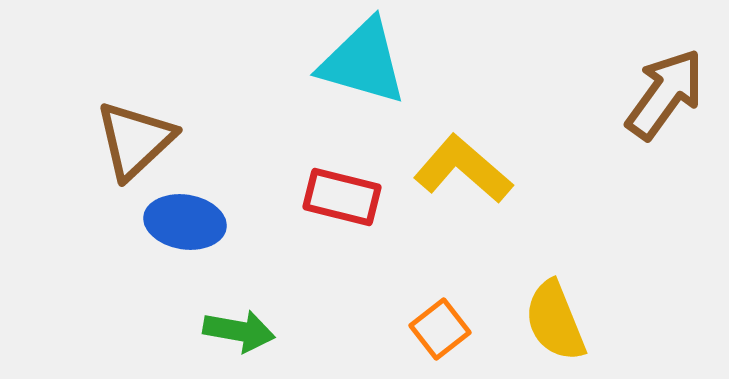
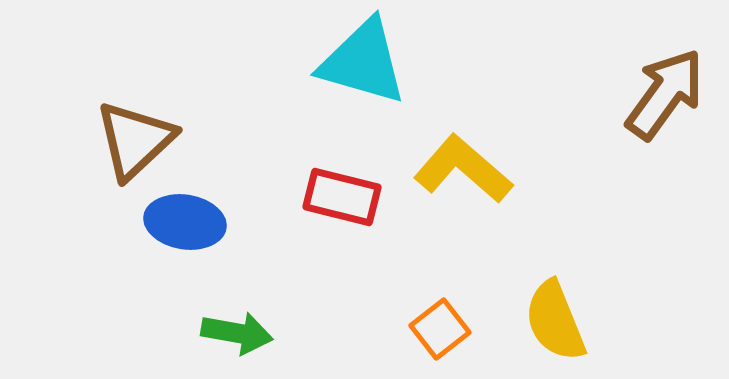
green arrow: moved 2 px left, 2 px down
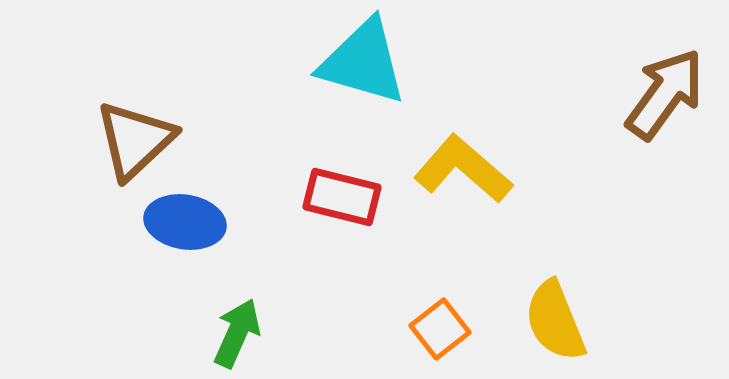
green arrow: rotated 76 degrees counterclockwise
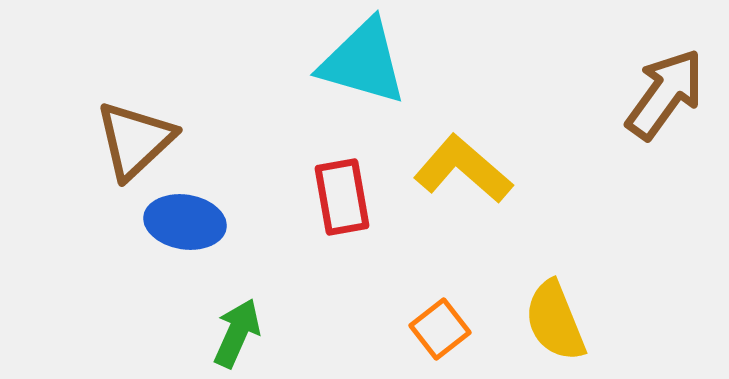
red rectangle: rotated 66 degrees clockwise
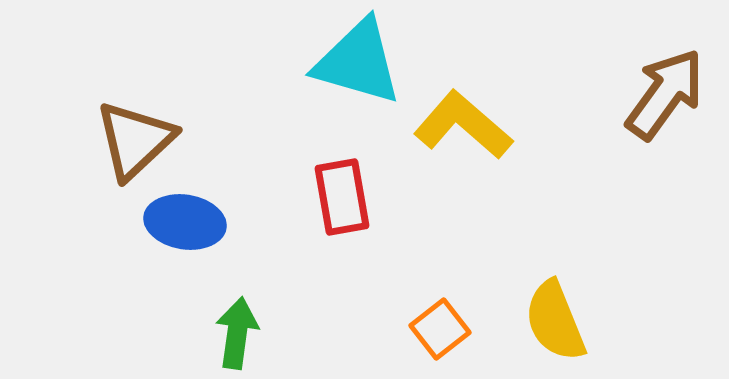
cyan triangle: moved 5 px left
yellow L-shape: moved 44 px up
green arrow: rotated 16 degrees counterclockwise
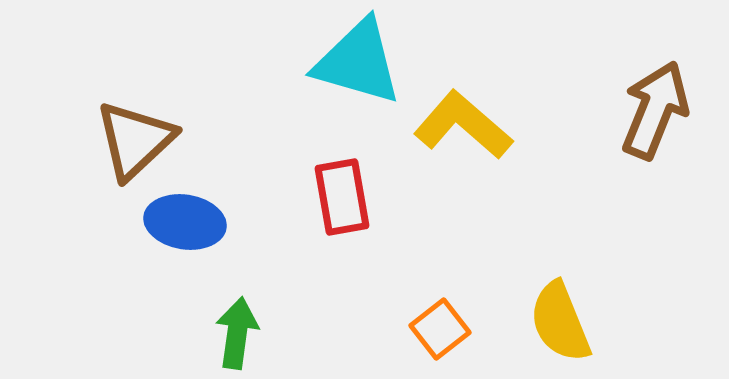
brown arrow: moved 10 px left, 16 px down; rotated 14 degrees counterclockwise
yellow semicircle: moved 5 px right, 1 px down
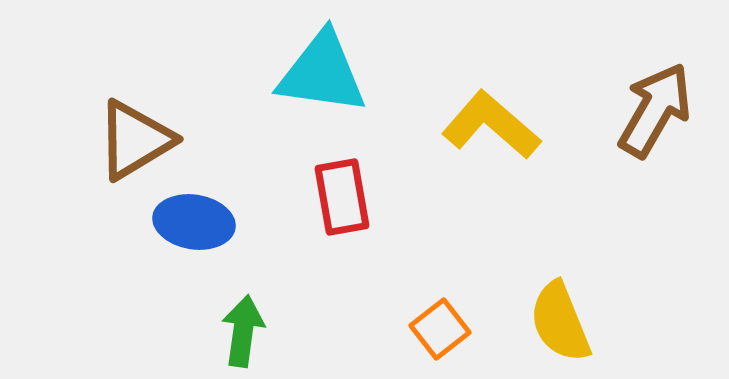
cyan triangle: moved 36 px left, 11 px down; rotated 8 degrees counterclockwise
brown arrow: rotated 8 degrees clockwise
yellow L-shape: moved 28 px right
brown triangle: rotated 12 degrees clockwise
blue ellipse: moved 9 px right
green arrow: moved 6 px right, 2 px up
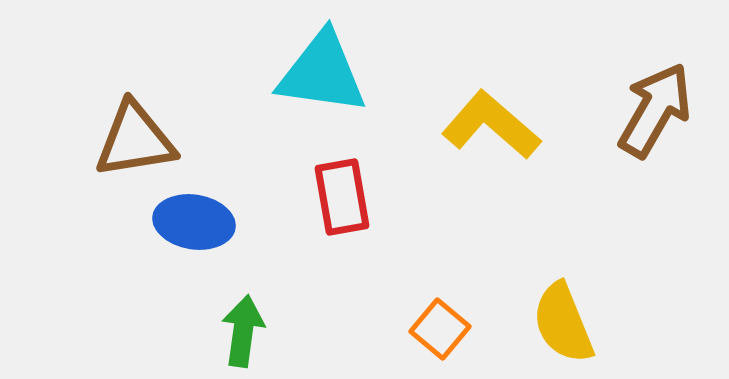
brown triangle: rotated 22 degrees clockwise
yellow semicircle: moved 3 px right, 1 px down
orange square: rotated 12 degrees counterclockwise
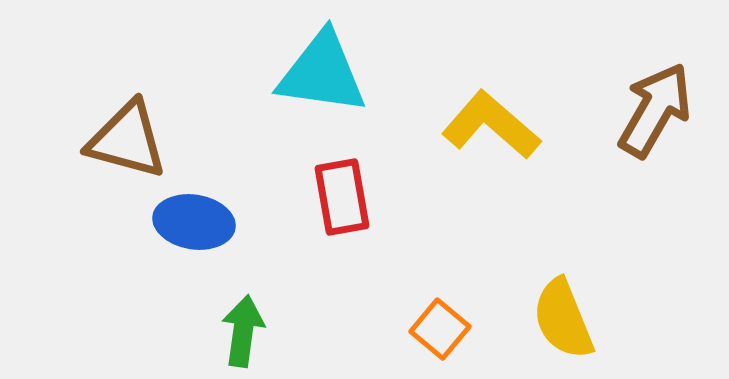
brown triangle: moved 8 px left; rotated 24 degrees clockwise
yellow semicircle: moved 4 px up
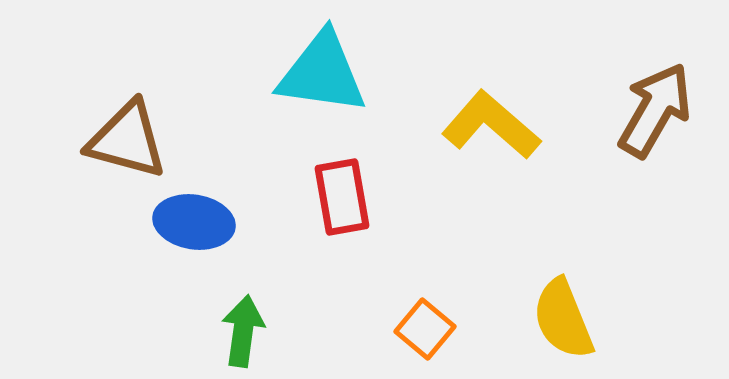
orange square: moved 15 px left
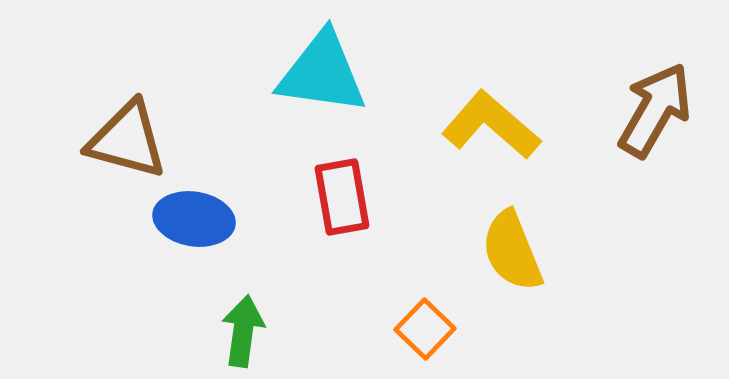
blue ellipse: moved 3 px up
yellow semicircle: moved 51 px left, 68 px up
orange square: rotated 4 degrees clockwise
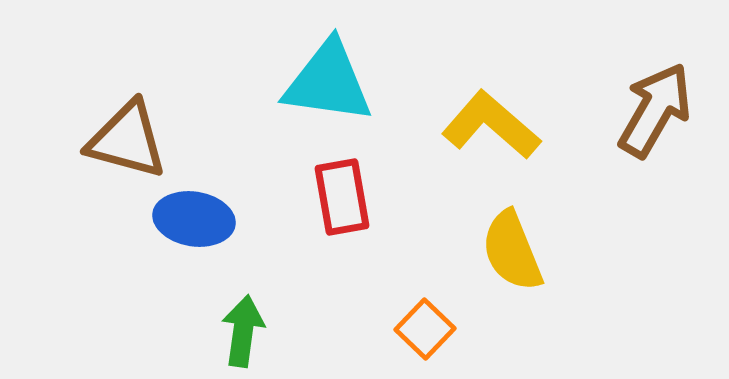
cyan triangle: moved 6 px right, 9 px down
